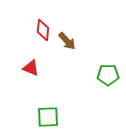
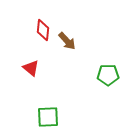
red triangle: rotated 18 degrees clockwise
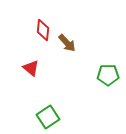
brown arrow: moved 2 px down
green square: rotated 30 degrees counterclockwise
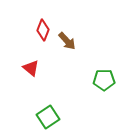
red diamond: rotated 15 degrees clockwise
brown arrow: moved 2 px up
green pentagon: moved 4 px left, 5 px down
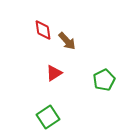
red diamond: rotated 30 degrees counterclockwise
red triangle: moved 23 px right, 5 px down; rotated 48 degrees clockwise
green pentagon: rotated 25 degrees counterclockwise
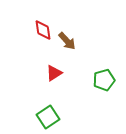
green pentagon: rotated 10 degrees clockwise
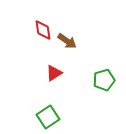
brown arrow: rotated 12 degrees counterclockwise
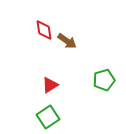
red diamond: moved 1 px right
red triangle: moved 4 px left, 12 px down
